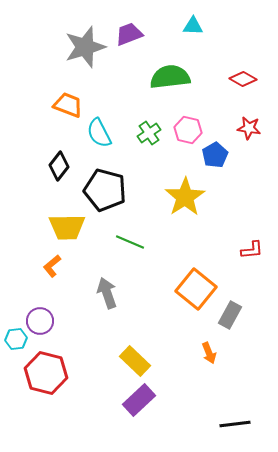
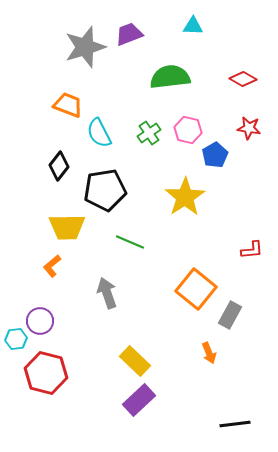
black pentagon: rotated 24 degrees counterclockwise
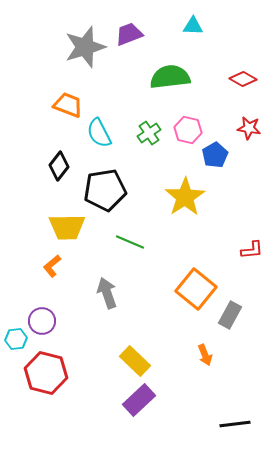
purple circle: moved 2 px right
orange arrow: moved 4 px left, 2 px down
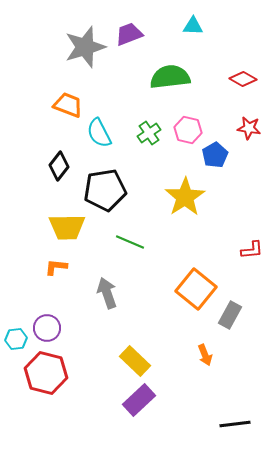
orange L-shape: moved 4 px right, 1 px down; rotated 45 degrees clockwise
purple circle: moved 5 px right, 7 px down
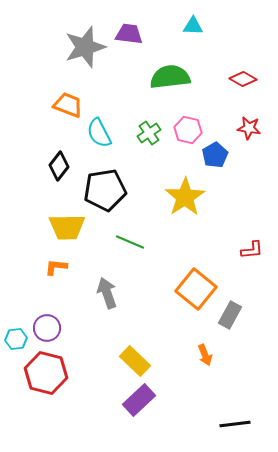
purple trapezoid: rotated 28 degrees clockwise
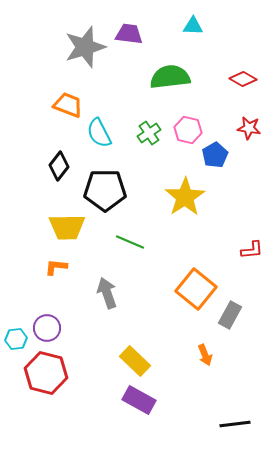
black pentagon: rotated 9 degrees clockwise
purple rectangle: rotated 72 degrees clockwise
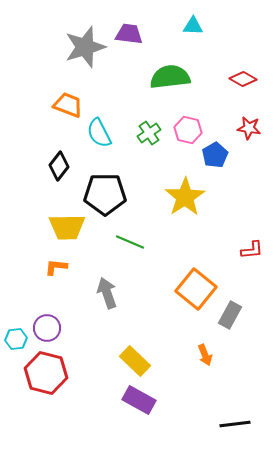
black pentagon: moved 4 px down
